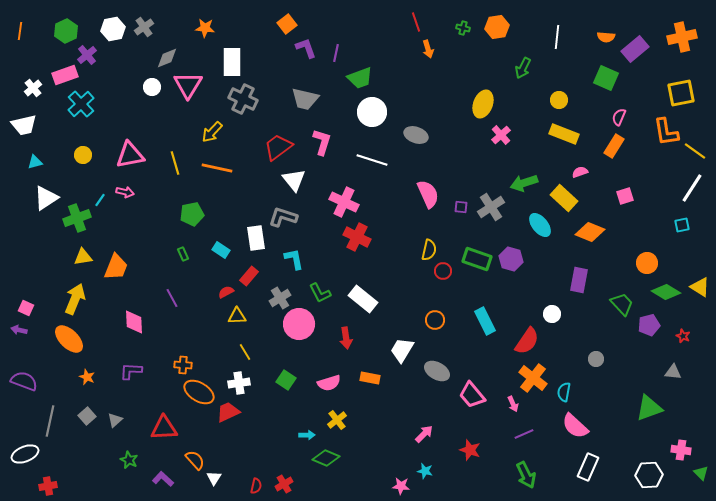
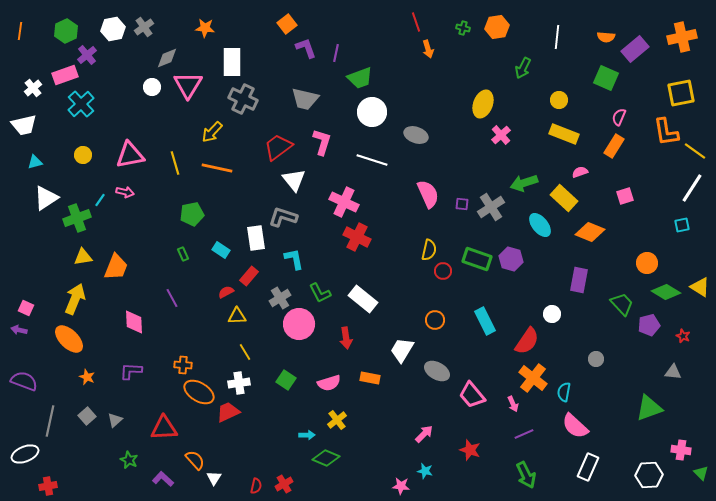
purple square at (461, 207): moved 1 px right, 3 px up
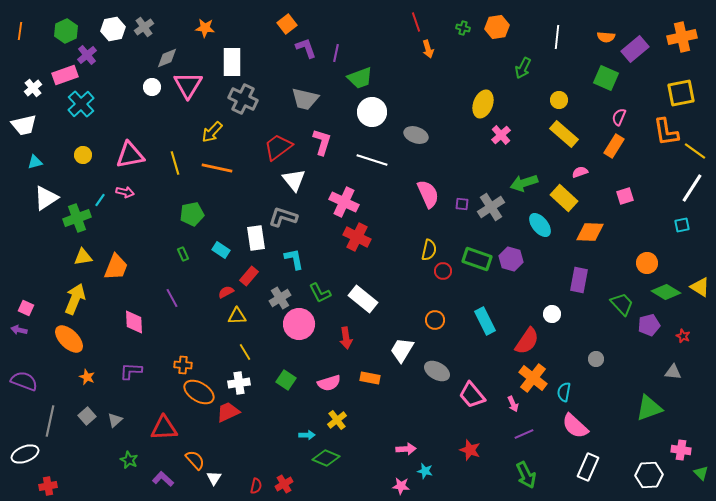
yellow rectangle at (564, 134): rotated 20 degrees clockwise
orange diamond at (590, 232): rotated 20 degrees counterclockwise
pink arrow at (424, 434): moved 18 px left, 15 px down; rotated 42 degrees clockwise
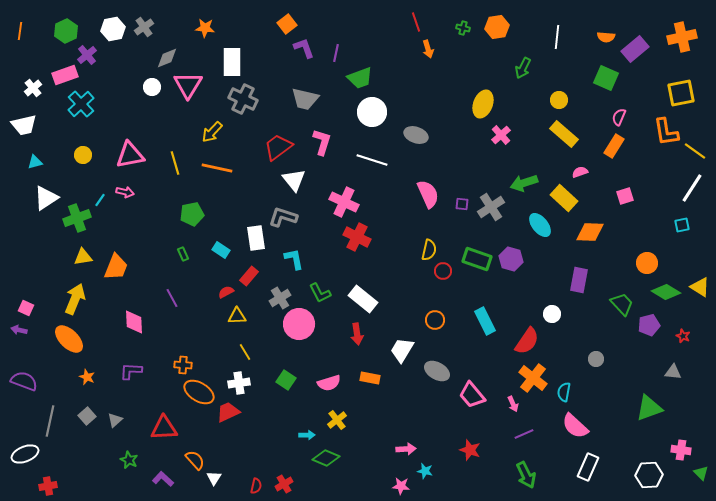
purple L-shape at (306, 48): moved 2 px left
red arrow at (346, 338): moved 11 px right, 4 px up
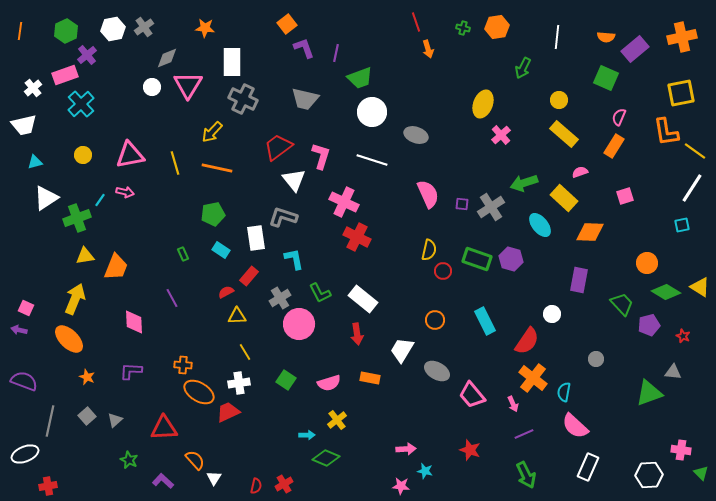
pink L-shape at (322, 142): moved 1 px left, 14 px down
green pentagon at (192, 214): moved 21 px right
yellow triangle at (83, 257): moved 2 px right, 1 px up
green triangle at (649, 408): moved 15 px up
purple L-shape at (163, 479): moved 2 px down
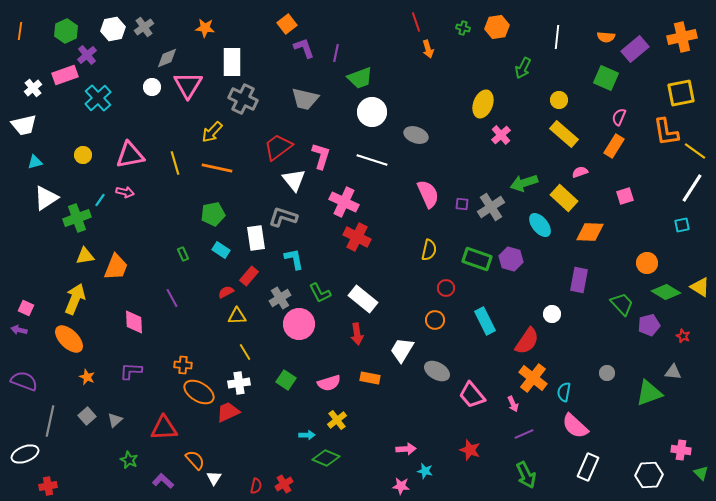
cyan cross at (81, 104): moved 17 px right, 6 px up
red circle at (443, 271): moved 3 px right, 17 px down
gray circle at (596, 359): moved 11 px right, 14 px down
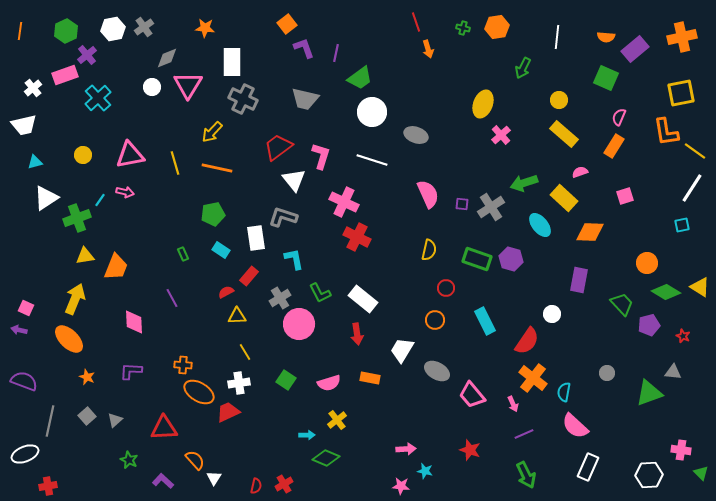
green trapezoid at (360, 78): rotated 16 degrees counterclockwise
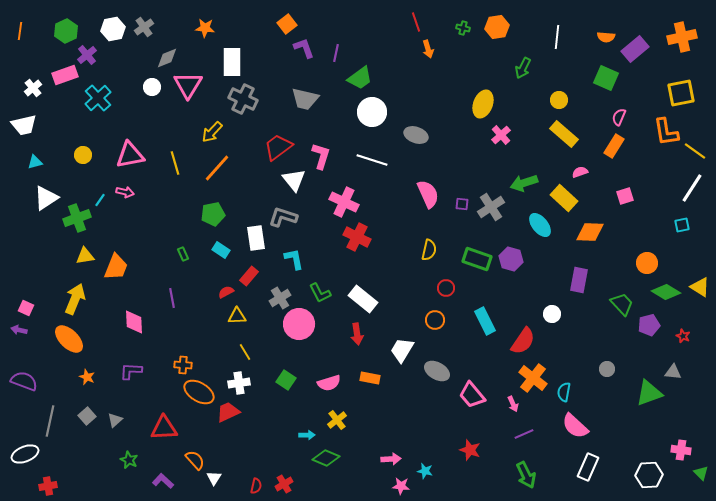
orange line at (217, 168): rotated 60 degrees counterclockwise
purple line at (172, 298): rotated 18 degrees clockwise
red semicircle at (527, 341): moved 4 px left
gray circle at (607, 373): moved 4 px up
pink arrow at (406, 449): moved 15 px left, 10 px down
